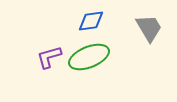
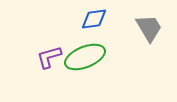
blue diamond: moved 3 px right, 2 px up
green ellipse: moved 4 px left
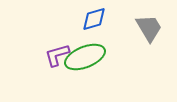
blue diamond: rotated 8 degrees counterclockwise
purple L-shape: moved 8 px right, 2 px up
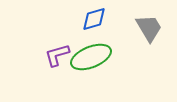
green ellipse: moved 6 px right
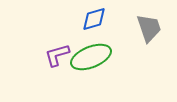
gray trapezoid: rotated 12 degrees clockwise
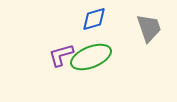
purple L-shape: moved 4 px right
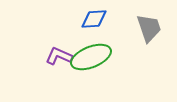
blue diamond: rotated 12 degrees clockwise
purple L-shape: moved 2 px left, 1 px down; rotated 40 degrees clockwise
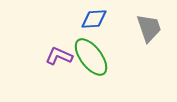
green ellipse: rotated 75 degrees clockwise
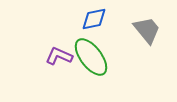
blue diamond: rotated 8 degrees counterclockwise
gray trapezoid: moved 2 px left, 2 px down; rotated 20 degrees counterclockwise
